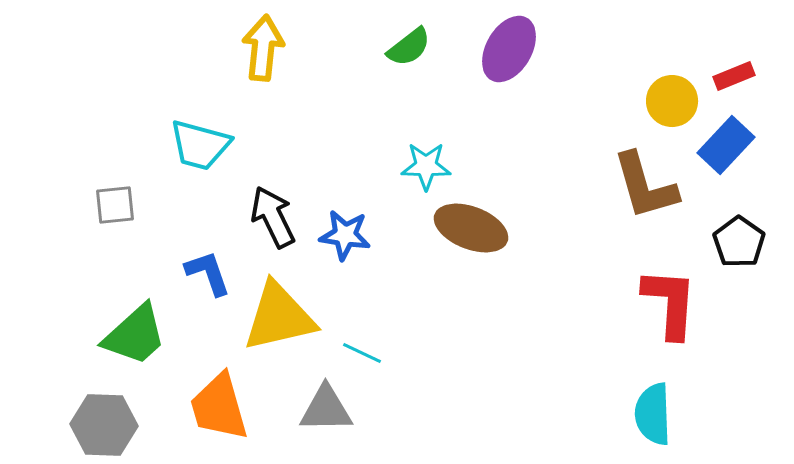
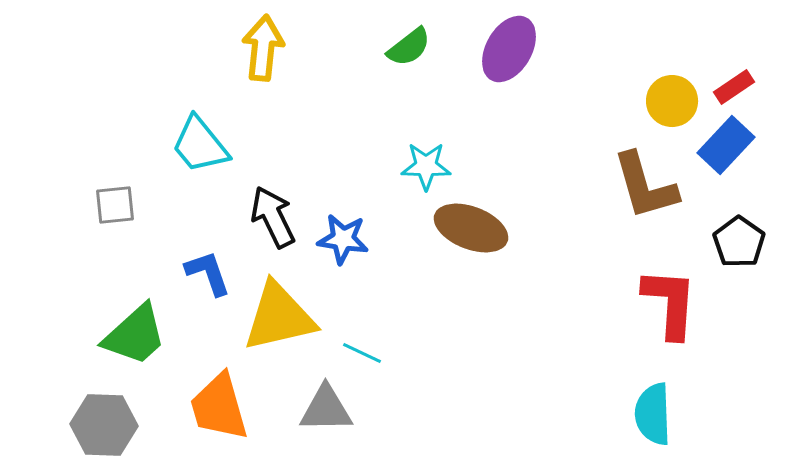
red rectangle: moved 11 px down; rotated 12 degrees counterclockwise
cyan trapezoid: rotated 36 degrees clockwise
blue star: moved 2 px left, 4 px down
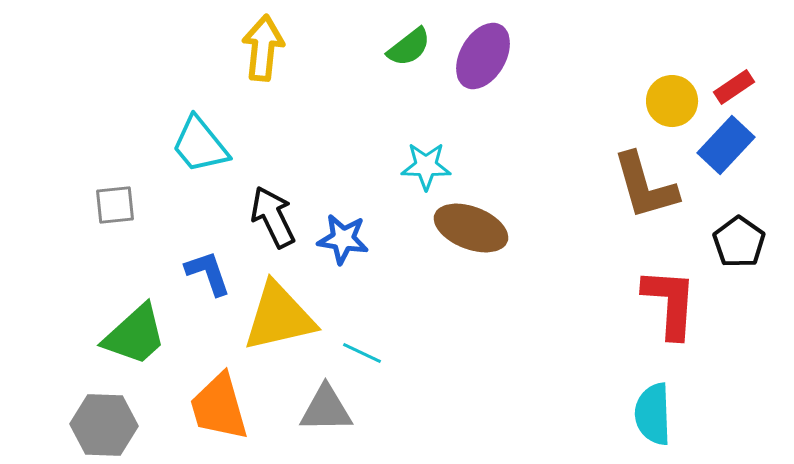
purple ellipse: moved 26 px left, 7 px down
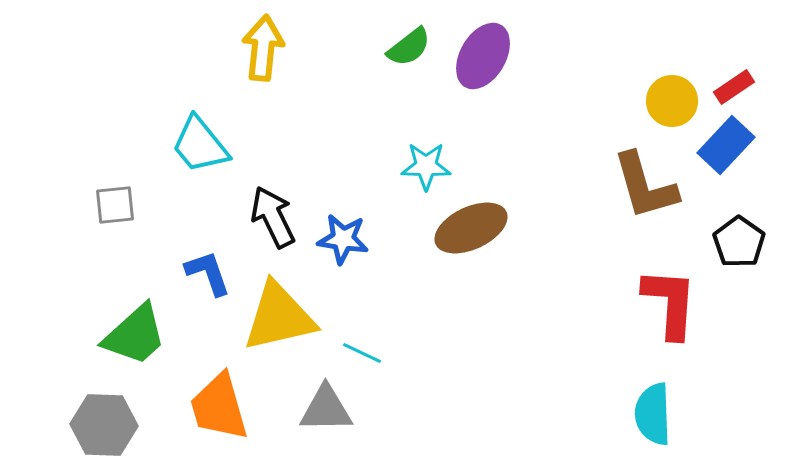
brown ellipse: rotated 46 degrees counterclockwise
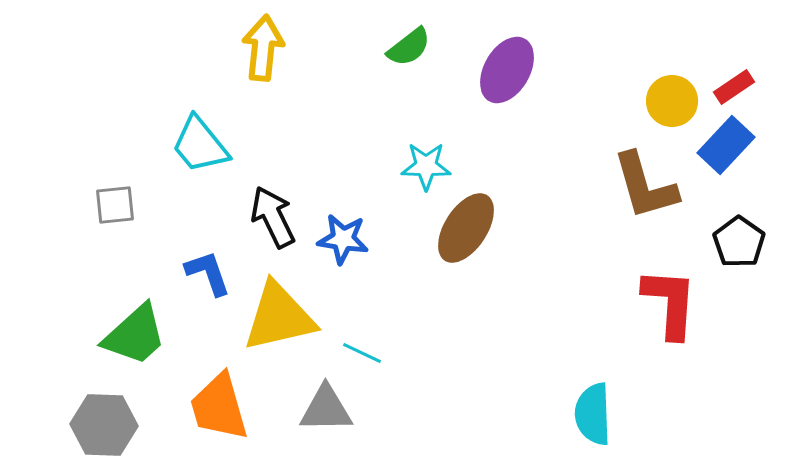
purple ellipse: moved 24 px right, 14 px down
brown ellipse: moved 5 px left; rotated 32 degrees counterclockwise
cyan semicircle: moved 60 px left
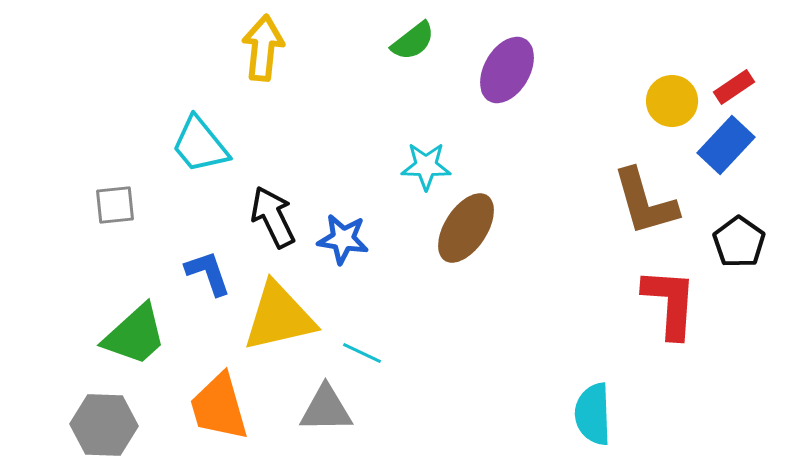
green semicircle: moved 4 px right, 6 px up
brown L-shape: moved 16 px down
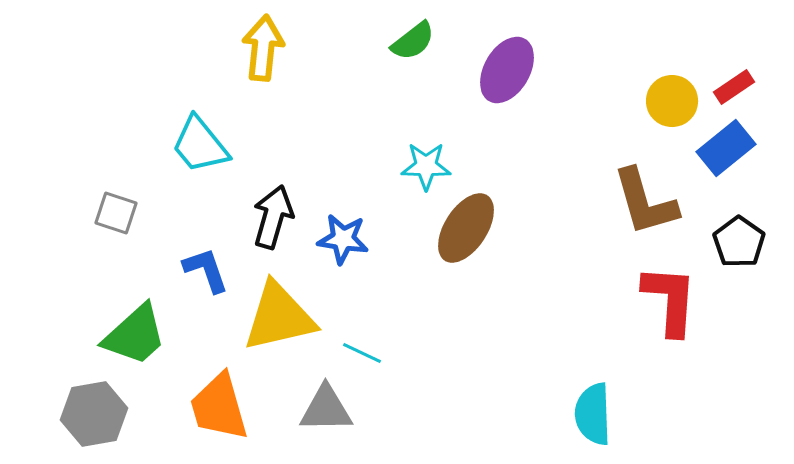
blue rectangle: moved 3 px down; rotated 8 degrees clockwise
gray square: moved 1 px right, 8 px down; rotated 24 degrees clockwise
black arrow: rotated 42 degrees clockwise
blue L-shape: moved 2 px left, 3 px up
red L-shape: moved 3 px up
gray hexagon: moved 10 px left, 11 px up; rotated 12 degrees counterclockwise
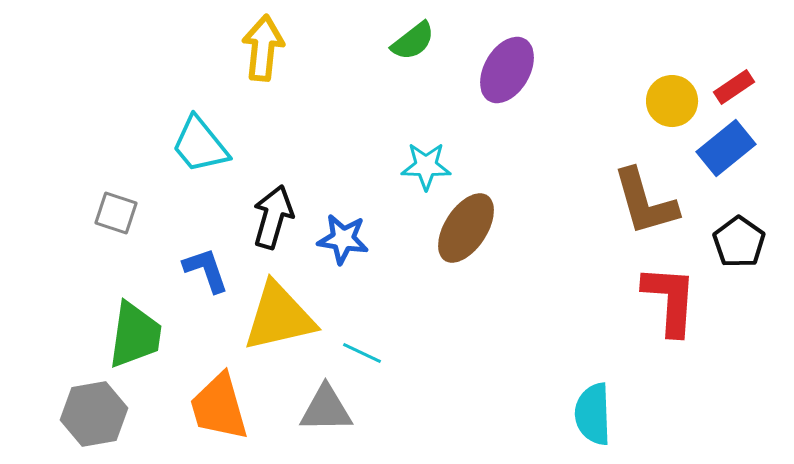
green trapezoid: rotated 40 degrees counterclockwise
